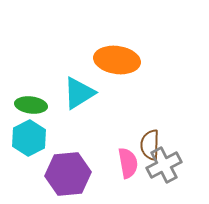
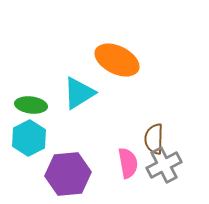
orange ellipse: rotated 18 degrees clockwise
brown semicircle: moved 4 px right, 6 px up
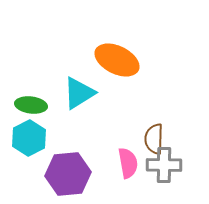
gray cross: rotated 28 degrees clockwise
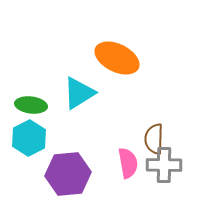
orange ellipse: moved 2 px up
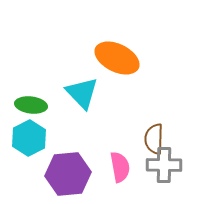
cyan triangle: moved 3 px right; rotated 42 degrees counterclockwise
pink semicircle: moved 8 px left, 4 px down
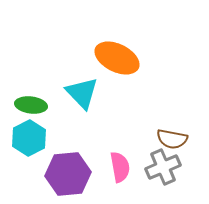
brown semicircle: moved 18 px right; rotated 80 degrees counterclockwise
gray cross: moved 1 px left, 2 px down; rotated 24 degrees counterclockwise
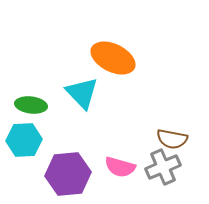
orange ellipse: moved 4 px left
cyan hexagon: moved 5 px left, 2 px down; rotated 24 degrees clockwise
pink semicircle: rotated 116 degrees clockwise
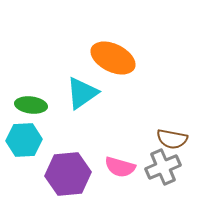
cyan triangle: rotated 39 degrees clockwise
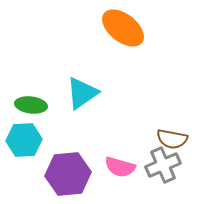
orange ellipse: moved 10 px right, 30 px up; rotated 12 degrees clockwise
gray cross: moved 2 px up
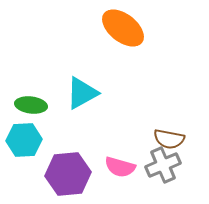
cyan triangle: rotated 6 degrees clockwise
brown semicircle: moved 3 px left
